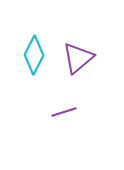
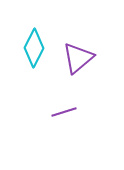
cyan diamond: moved 7 px up
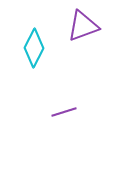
purple triangle: moved 5 px right, 32 px up; rotated 20 degrees clockwise
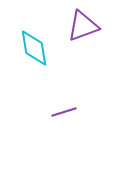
cyan diamond: rotated 36 degrees counterclockwise
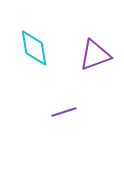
purple triangle: moved 12 px right, 29 px down
